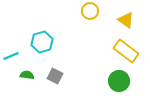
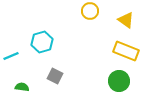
yellow rectangle: rotated 15 degrees counterclockwise
green semicircle: moved 5 px left, 12 px down
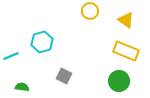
gray square: moved 9 px right
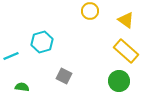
yellow rectangle: rotated 20 degrees clockwise
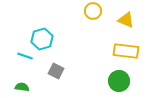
yellow circle: moved 3 px right
yellow triangle: rotated 12 degrees counterclockwise
cyan hexagon: moved 3 px up
yellow rectangle: rotated 35 degrees counterclockwise
cyan line: moved 14 px right; rotated 42 degrees clockwise
gray square: moved 8 px left, 5 px up
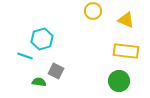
green semicircle: moved 17 px right, 5 px up
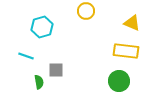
yellow circle: moved 7 px left
yellow triangle: moved 6 px right, 3 px down
cyan hexagon: moved 12 px up
cyan line: moved 1 px right
gray square: moved 1 px up; rotated 28 degrees counterclockwise
green semicircle: rotated 72 degrees clockwise
